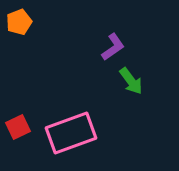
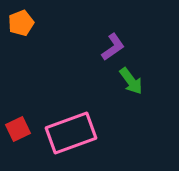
orange pentagon: moved 2 px right, 1 px down
red square: moved 2 px down
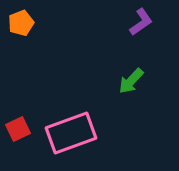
purple L-shape: moved 28 px right, 25 px up
green arrow: rotated 80 degrees clockwise
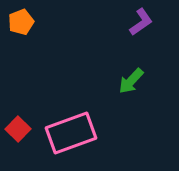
orange pentagon: moved 1 px up
red square: rotated 20 degrees counterclockwise
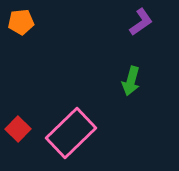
orange pentagon: rotated 15 degrees clockwise
green arrow: rotated 28 degrees counterclockwise
pink rectangle: rotated 24 degrees counterclockwise
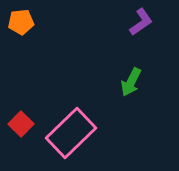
green arrow: moved 1 px down; rotated 12 degrees clockwise
red square: moved 3 px right, 5 px up
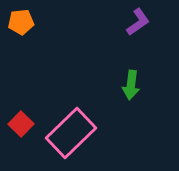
purple L-shape: moved 3 px left
green arrow: moved 3 px down; rotated 20 degrees counterclockwise
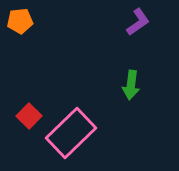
orange pentagon: moved 1 px left, 1 px up
red square: moved 8 px right, 8 px up
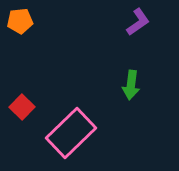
red square: moved 7 px left, 9 px up
